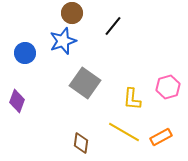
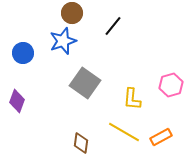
blue circle: moved 2 px left
pink hexagon: moved 3 px right, 2 px up
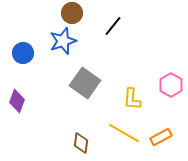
pink hexagon: rotated 15 degrees counterclockwise
yellow line: moved 1 px down
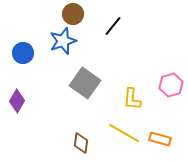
brown circle: moved 1 px right, 1 px down
pink hexagon: rotated 15 degrees clockwise
purple diamond: rotated 10 degrees clockwise
orange rectangle: moved 1 px left, 2 px down; rotated 45 degrees clockwise
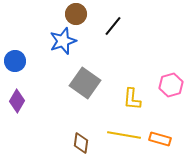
brown circle: moved 3 px right
blue circle: moved 8 px left, 8 px down
yellow line: moved 2 px down; rotated 20 degrees counterclockwise
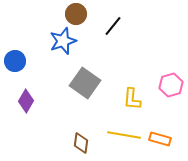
purple diamond: moved 9 px right
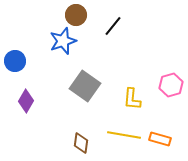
brown circle: moved 1 px down
gray square: moved 3 px down
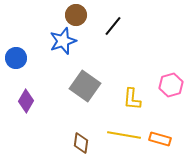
blue circle: moved 1 px right, 3 px up
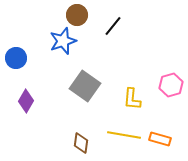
brown circle: moved 1 px right
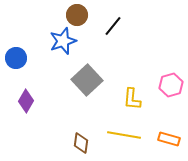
gray square: moved 2 px right, 6 px up; rotated 12 degrees clockwise
orange rectangle: moved 9 px right
